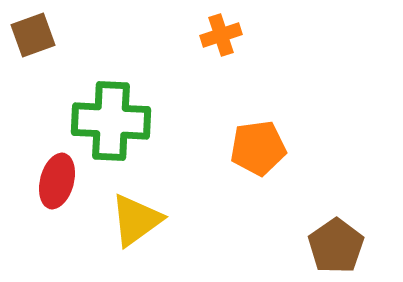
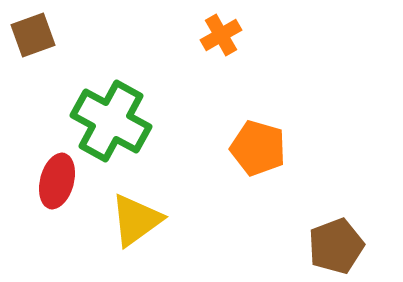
orange cross: rotated 12 degrees counterclockwise
green cross: rotated 26 degrees clockwise
orange pentagon: rotated 24 degrees clockwise
brown pentagon: rotated 14 degrees clockwise
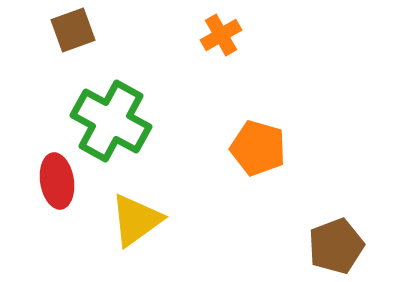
brown square: moved 40 px right, 5 px up
red ellipse: rotated 24 degrees counterclockwise
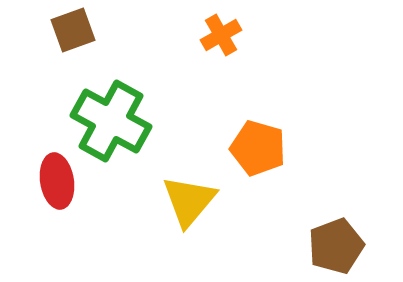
yellow triangle: moved 53 px right, 19 px up; rotated 14 degrees counterclockwise
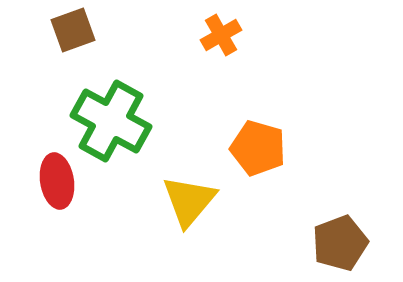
brown pentagon: moved 4 px right, 3 px up
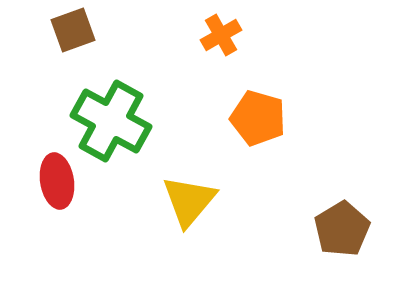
orange pentagon: moved 30 px up
brown pentagon: moved 2 px right, 14 px up; rotated 10 degrees counterclockwise
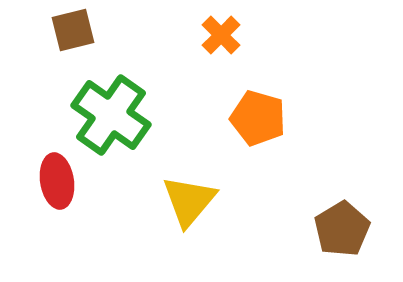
brown square: rotated 6 degrees clockwise
orange cross: rotated 15 degrees counterclockwise
green cross: moved 6 px up; rotated 6 degrees clockwise
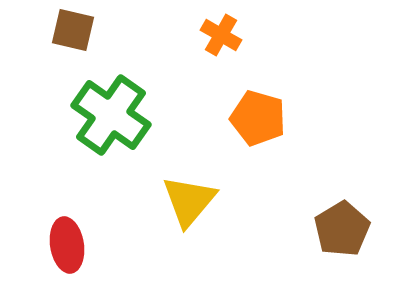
brown square: rotated 27 degrees clockwise
orange cross: rotated 15 degrees counterclockwise
red ellipse: moved 10 px right, 64 px down
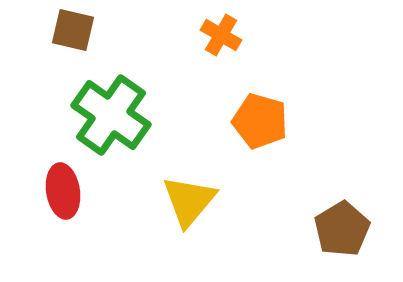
orange pentagon: moved 2 px right, 3 px down
red ellipse: moved 4 px left, 54 px up
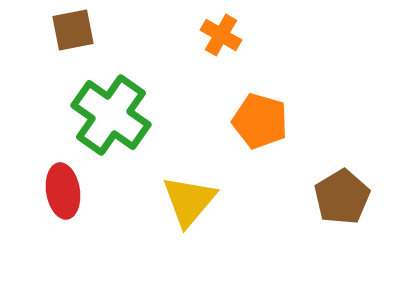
brown square: rotated 24 degrees counterclockwise
brown pentagon: moved 32 px up
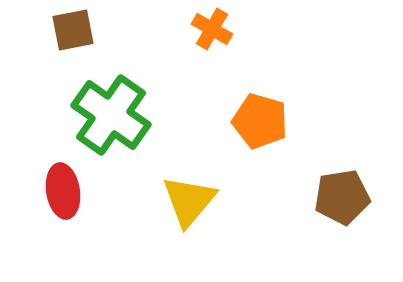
orange cross: moved 9 px left, 6 px up
brown pentagon: rotated 22 degrees clockwise
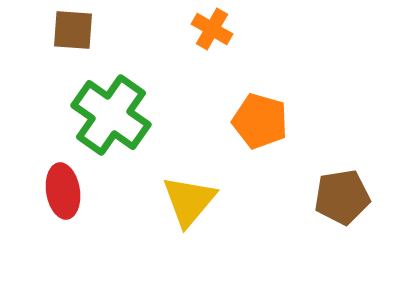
brown square: rotated 15 degrees clockwise
